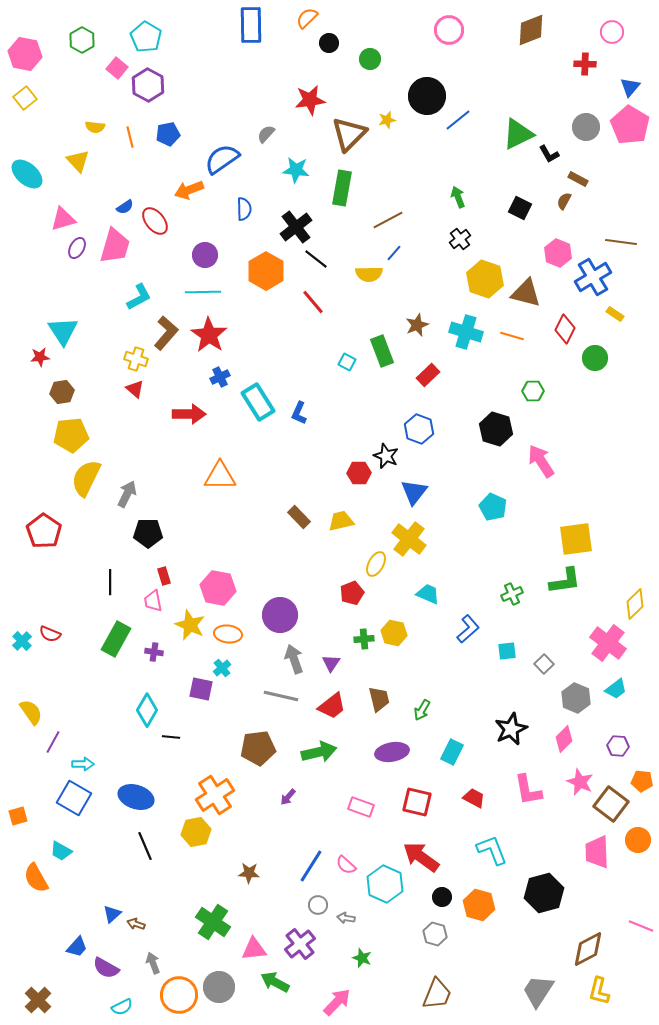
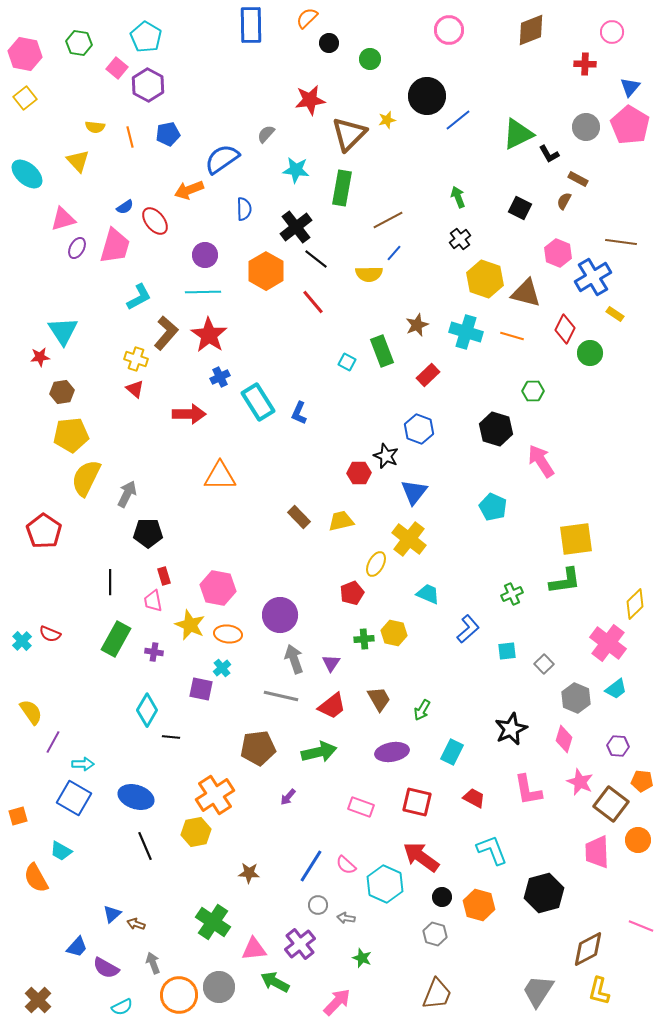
green hexagon at (82, 40): moved 3 px left, 3 px down; rotated 20 degrees counterclockwise
green circle at (595, 358): moved 5 px left, 5 px up
brown trapezoid at (379, 699): rotated 16 degrees counterclockwise
pink diamond at (564, 739): rotated 28 degrees counterclockwise
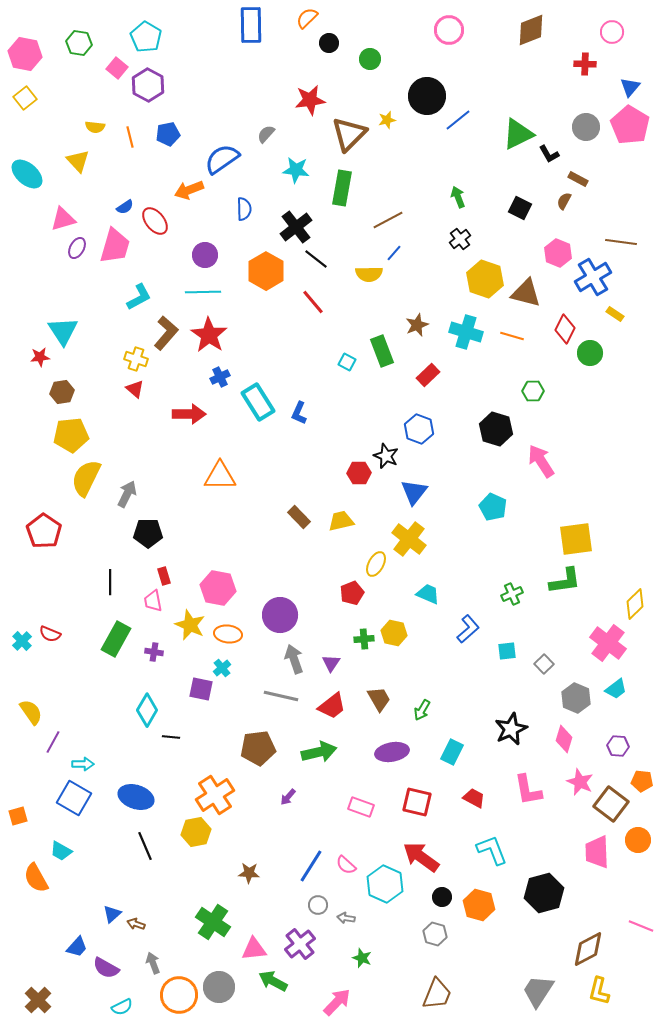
green arrow at (275, 982): moved 2 px left, 1 px up
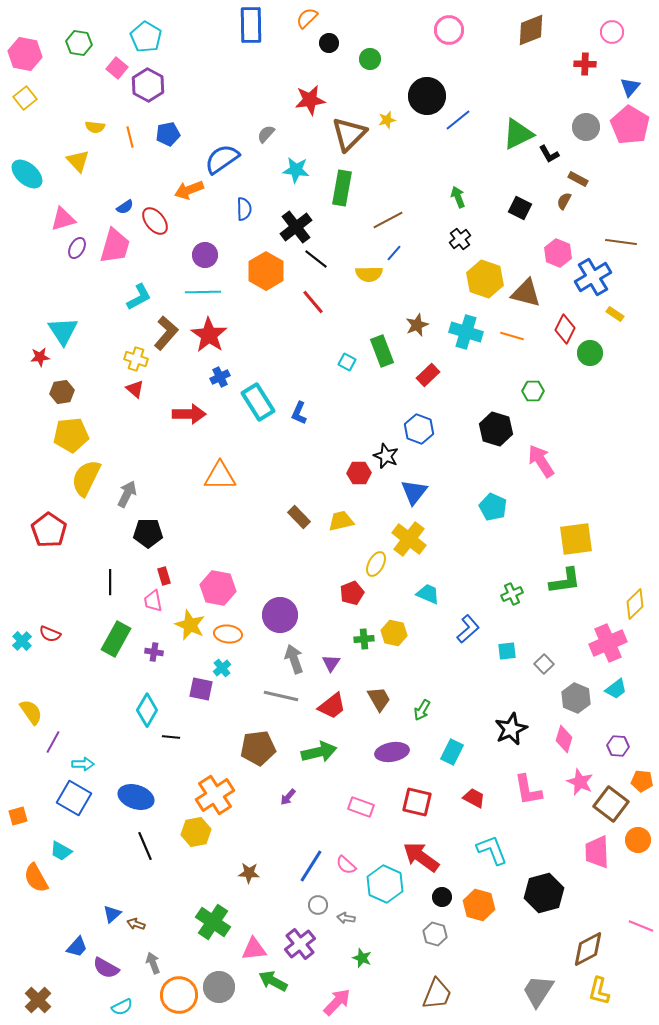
red pentagon at (44, 531): moved 5 px right, 1 px up
pink cross at (608, 643): rotated 30 degrees clockwise
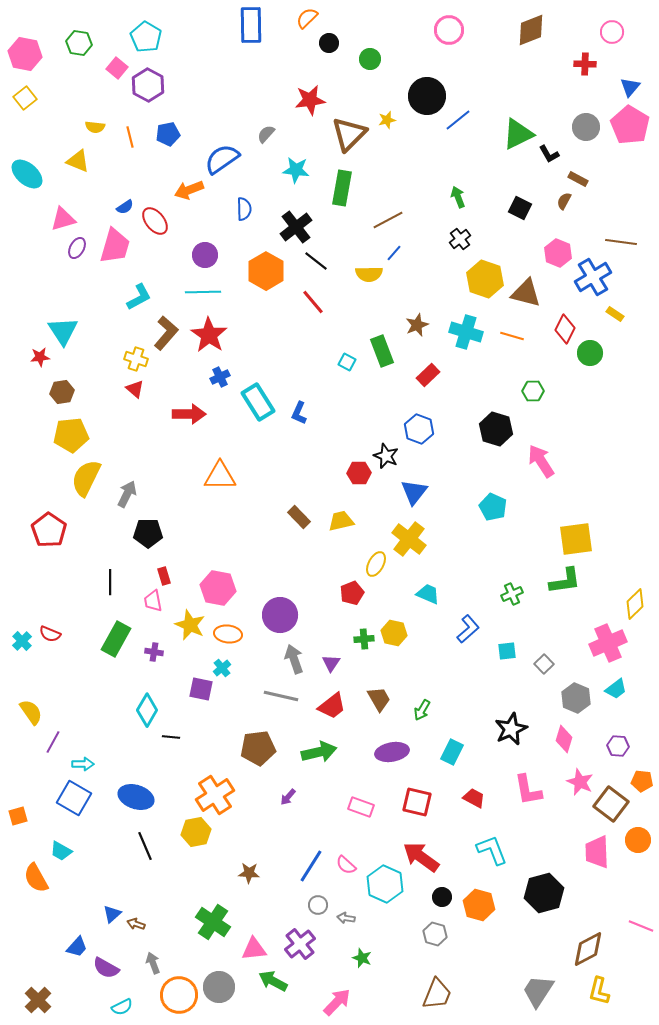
yellow triangle at (78, 161): rotated 25 degrees counterclockwise
black line at (316, 259): moved 2 px down
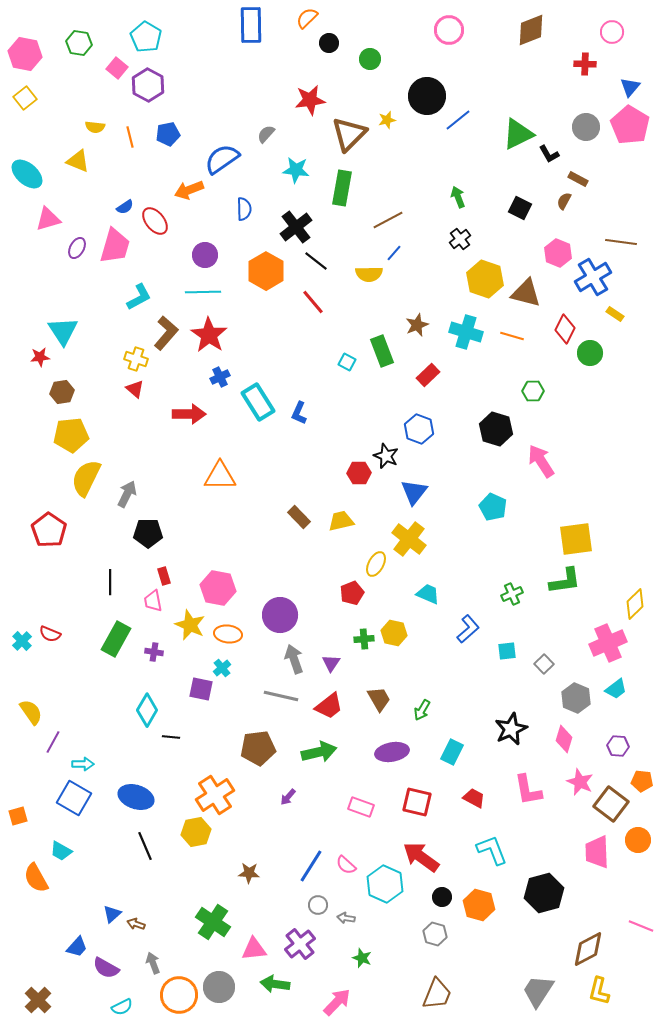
pink triangle at (63, 219): moved 15 px left
red trapezoid at (332, 706): moved 3 px left
green arrow at (273, 981): moved 2 px right, 3 px down; rotated 20 degrees counterclockwise
